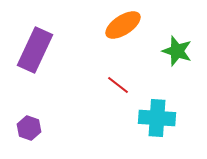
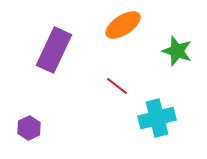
purple rectangle: moved 19 px right
red line: moved 1 px left, 1 px down
cyan cross: rotated 18 degrees counterclockwise
purple hexagon: rotated 15 degrees clockwise
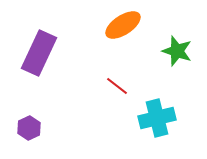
purple rectangle: moved 15 px left, 3 px down
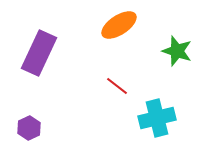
orange ellipse: moved 4 px left
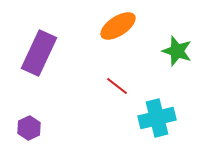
orange ellipse: moved 1 px left, 1 px down
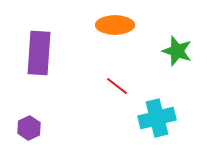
orange ellipse: moved 3 px left, 1 px up; rotated 33 degrees clockwise
purple rectangle: rotated 21 degrees counterclockwise
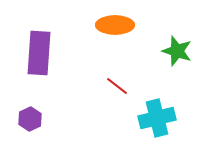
purple hexagon: moved 1 px right, 9 px up
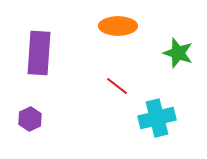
orange ellipse: moved 3 px right, 1 px down
green star: moved 1 px right, 2 px down
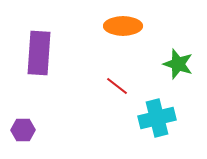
orange ellipse: moved 5 px right
green star: moved 11 px down
purple hexagon: moved 7 px left, 11 px down; rotated 25 degrees clockwise
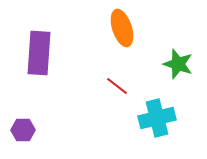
orange ellipse: moved 1 px left, 2 px down; rotated 72 degrees clockwise
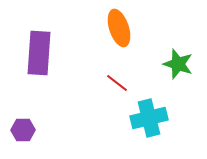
orange ellipse: moved 3 px left
red line: moved 3 px up
cyan cross: moved 8 px left
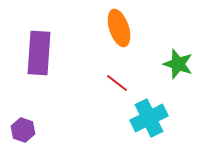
cyan cross: rotated 12 degrees counterclockwise
purple hexagon: rotated 20 degrees clockwise
